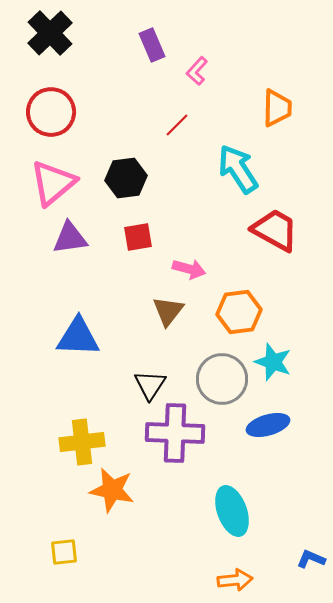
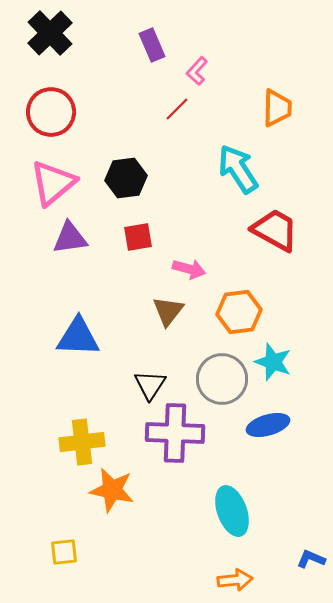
red line: moved 16 px up
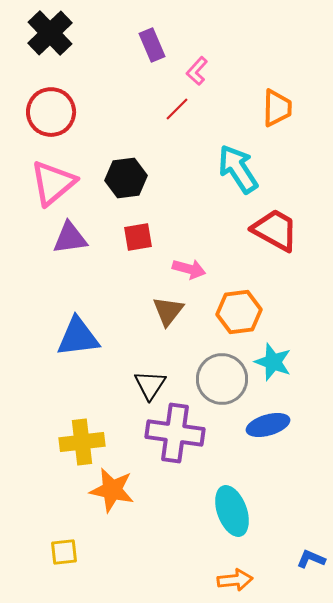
blue triangle: rotated 9 degrees counterclockwise
purple cross: rotated 6 degrees clockwise
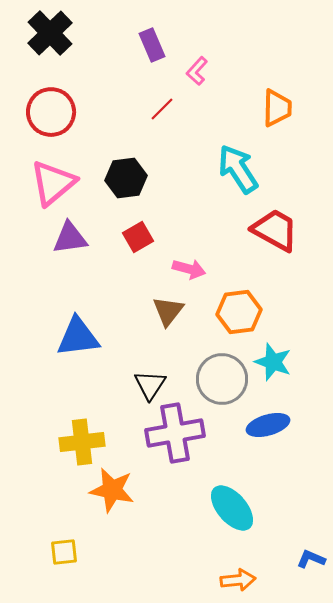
red line: moved 15 px left
red square: rotated 20 degrees counterclockwise
purple cross: rotated 18 degrees counterclockwise
cyan ellipse: moved 3 px up; rotated 21 degrees counterclockwise
orange arrow: moved 3 px right
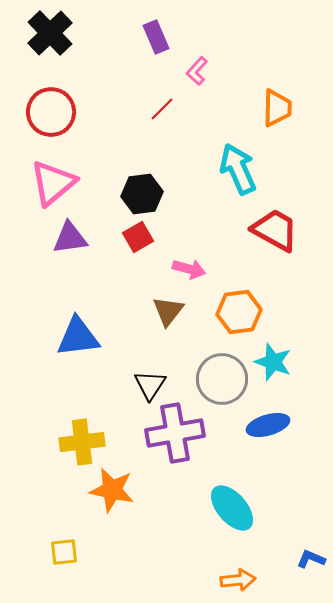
purple rectangle: moved 4 px right, 8 px up
cyan arrow: rotated 9 degrees clockwise
black hexagon: moved 16 px right, 16 px down
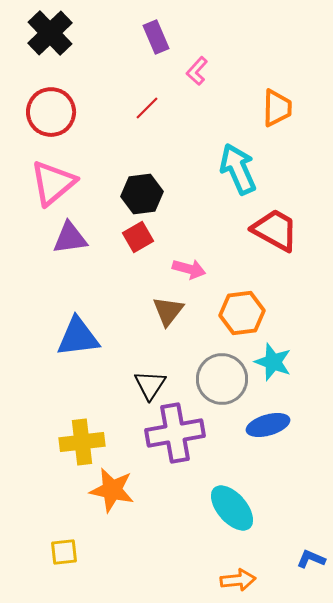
red line: moved 15 px left, 1 px up
orange hexagon: moved 3 px right, 1 px down
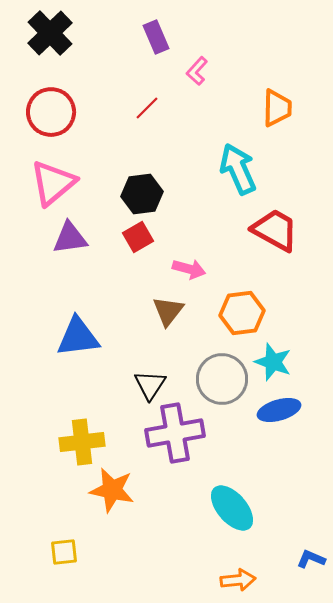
blue ellipse: moved 11 px right, 15 px up
